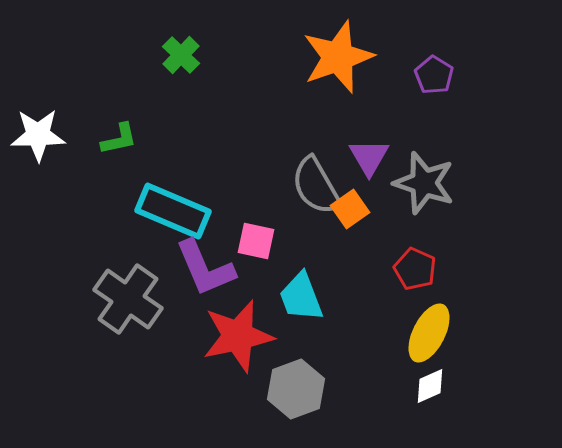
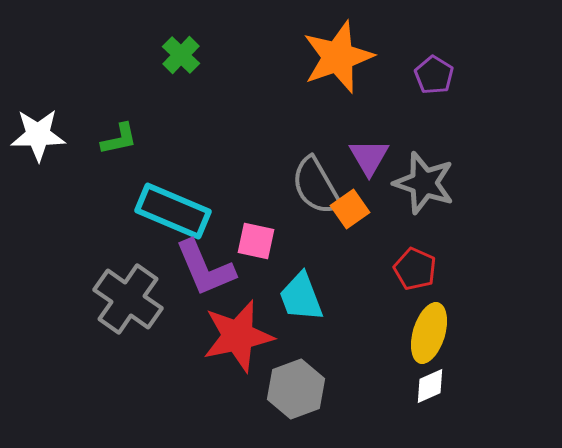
yellow ellipse: rotated 10 degrees counterclockwise
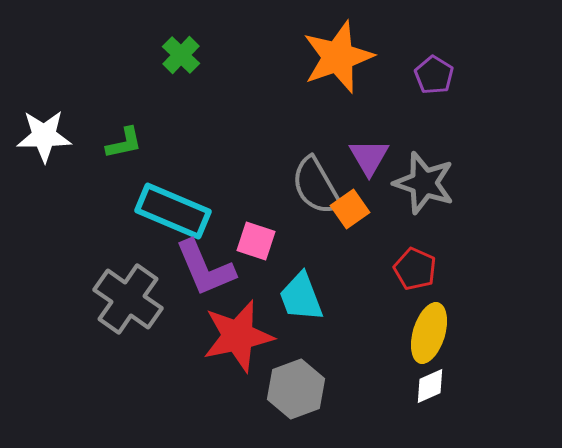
white star: moved 6 px right, 1 px down
green L-shape: moved 5 px right, 4 px down
pink square: rotated 6 degrees clockwise
